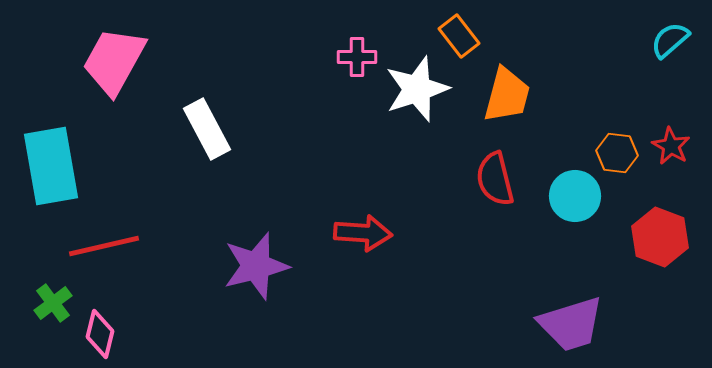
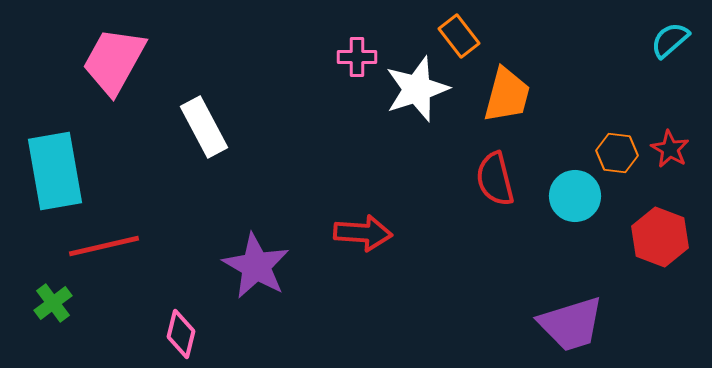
white rectangle: moved 3 px left, 2 px up
red star: moved 1 px left, 3 px down
cyan rectangle: moved 4 px right, 5 px down
purple star: rotated 28 degrees counterclockwise
pink diamond: moved 81 px right
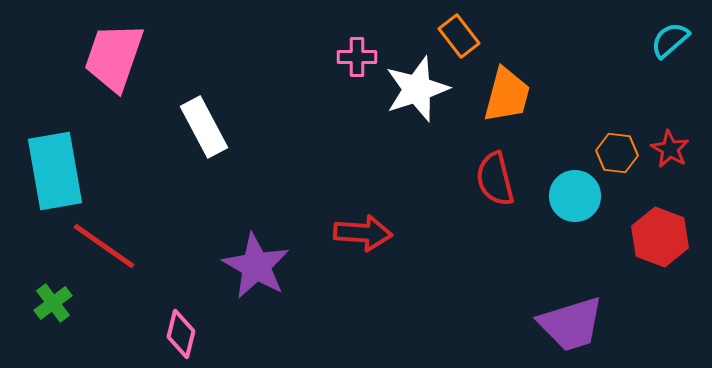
pink trapezoid: moved 4 px up; rotated 10 degrees counterclockwise
red line: rotated 48 degrees clockwise
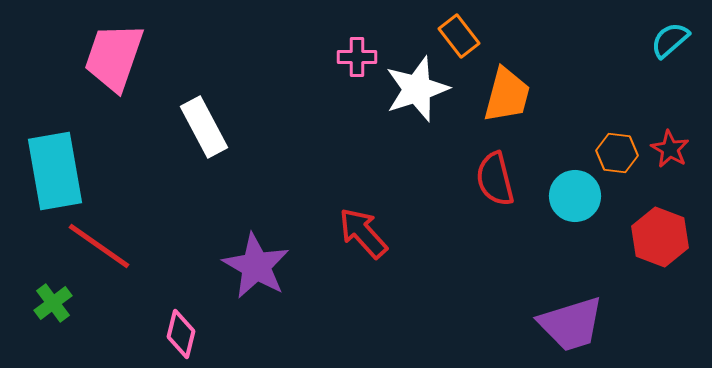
red arrow: rotated 136 degrees counterclockwise
red line: moved 5 px left
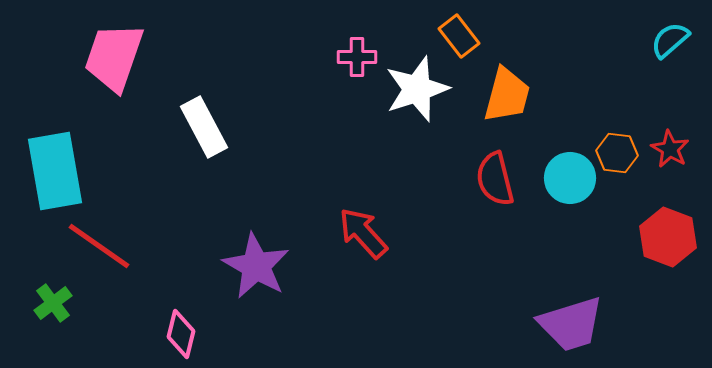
cyan circle: moved 5 px left, 18 px up
red hexagon: moved 8 px right
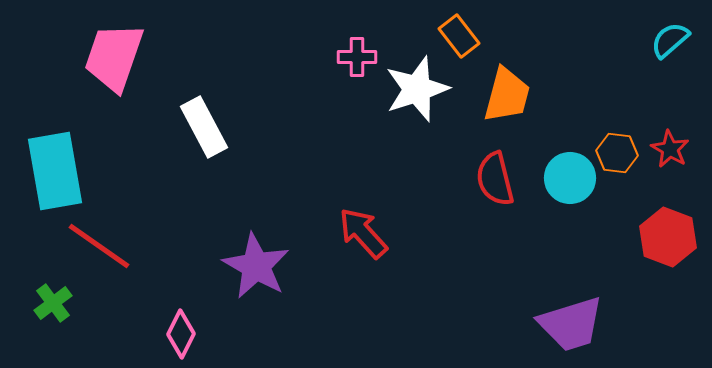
pink diamond: rotated 12 degrees clockwise
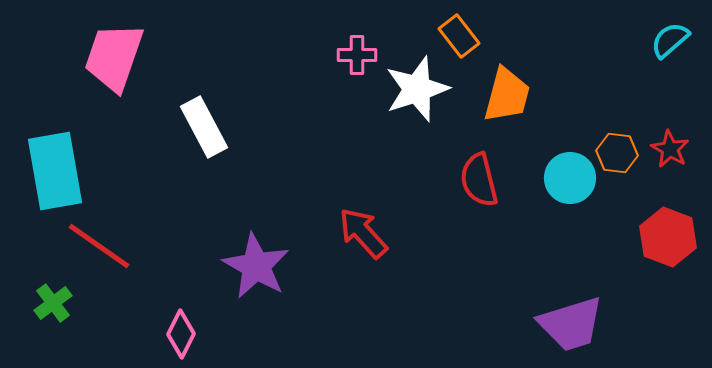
pink cross: moved 2 px up
red semicircle: moved 16 px left, 1 px down
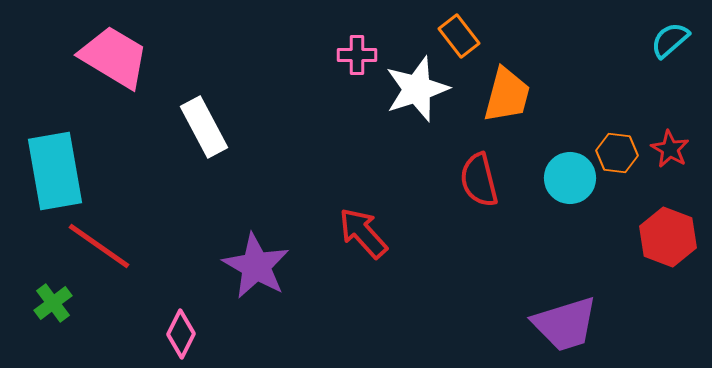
pink trapezoid: rotated 102 degrees clockwise
purple trapezoid: moved 6 px left
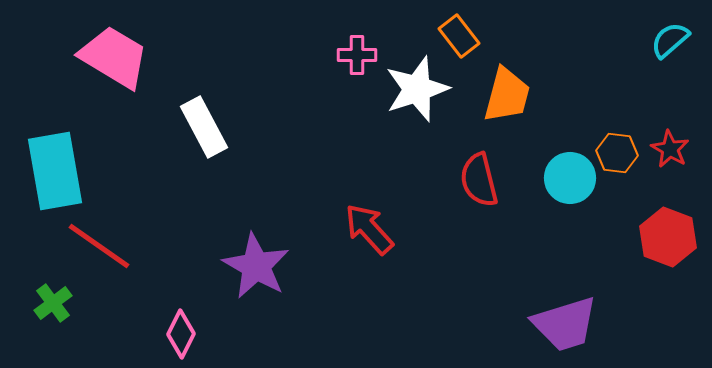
red arrow: moved 6 px right, 4 px up
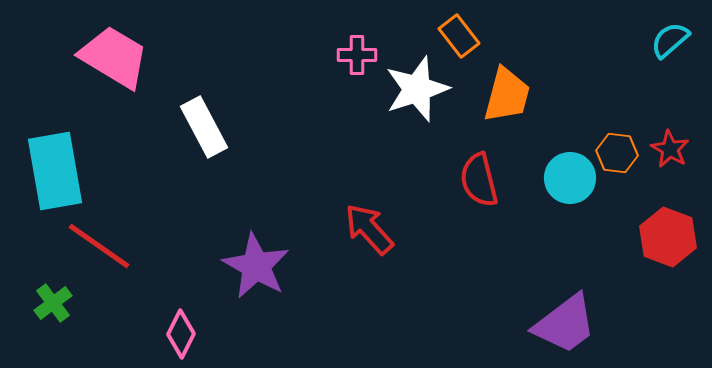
purple trapezoid: rotated 20 degrees counterclockwise
